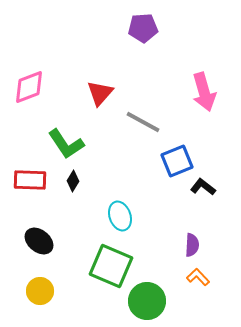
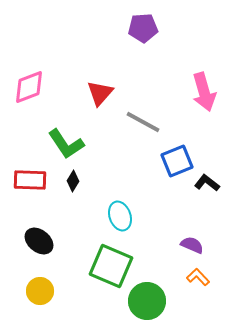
black L-shape: moved 4 px right, 4 px up
purple semicircle: rotated 70 degrees counterclockwise
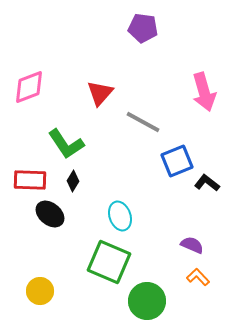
purple pentagon: rotated 12 degrees clockwise
black ellipse: moved 11 px right, 27 px up
green square: moved 2 px left, 4 px up
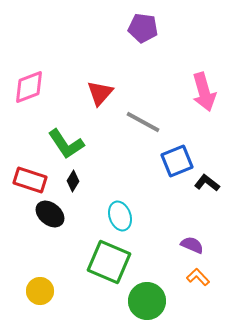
red rectangle: rotated 16 degrees clockwise
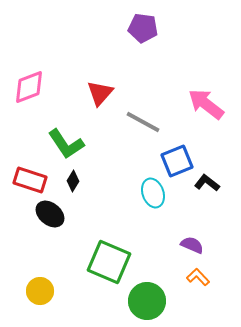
pink arrow: moved 2 px right, 12 px down; rotated 144 degrees clockwise
cyan ellipse: moved 33 px right, 23 px up
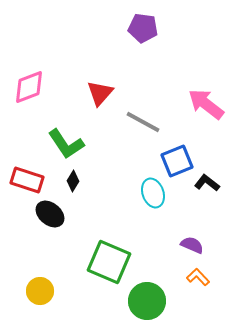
red rectangle: moved 3 px left
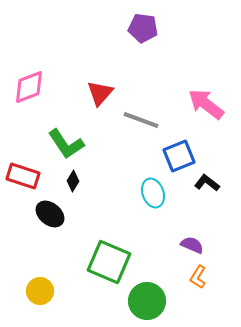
gray line: moved 2 px left, 2 px up; rotated 9 degrees counterclockwise
blue square: moved 2 px right, 5 px up
red rectangle: moved 4 px left, 4 px up
orange L-shape: rotated 105 degrees counterclockwise
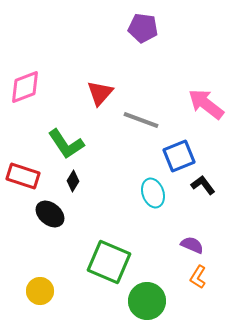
pink diamond: moved 4 px left
black L-shape: moved 4 px left, 2 px down; rotated 15 degrees clockwise
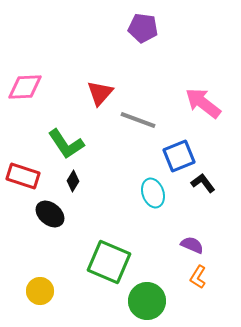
pink diamond: rotated 18 degrees clockwise
pink arrow: moved 3 px left, 1 px up
gray line: moved 3 px left
black L-shape: moved 2 px up
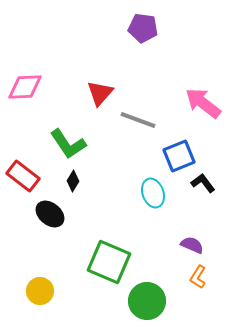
green L-shape: moved 2 px right
red rectangle: rotated 20 degrees clockwise
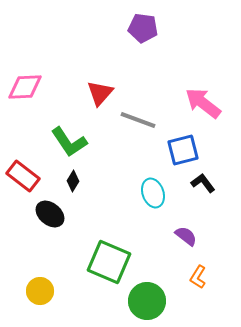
green L-shape: moved 1 px right, 2 px up
blue square: moved 4 px right, 6 px up; rotated 8 degrees clockwise
purple semicircle: moved 6 px left, 9 px up; rotated 15 degrees clockwise
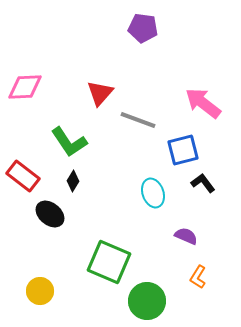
purple semicircle: rotated 15 degrees counterclockwise
